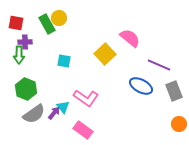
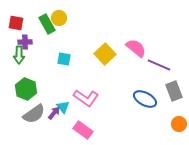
pink semicircle: moved 6 px right, 10 px down
cyan square: moved 2 px up
blue ellipse: moved 4 px right, 13 px down
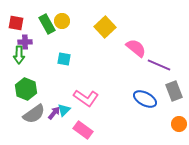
yellow circle: moved 3 px right, 3 px down
yellow square: moved 27 px up
cyan triangle: moved 1 px right, 3 px down; rotated 24 degrees clockwise
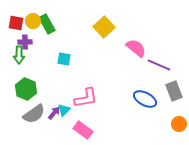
yellow circle: moved 29 px left
yellow square: moved 1 px left
pink L-shape: rotated 45 degrees counterclockwise
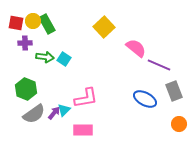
purple cross: moved 1 px down
green arrow: moved 26 px right, 2 px down; rotated 84 degrees counterclockwise
cyan square: rotated 24 degrees clockwise
pink rectangle: rotated 36 degrees counterclockwise
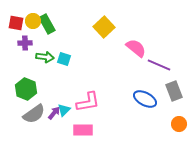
cyan square: rotated 16 degrees counterclockwise
pink L-shape: moved 2 px right, 4 px down
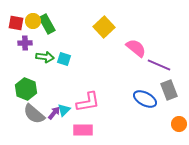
gray rectangle: moved 5 px left, 1 px up
gray semicircle: rotated 75 degrees clockwise
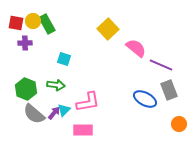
yellow square: moved 4 px right, 2 px down
green arrow: moved 11 px right, 28 px down
purple line: moved 2 px right
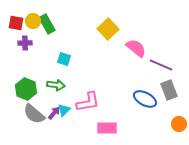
pink rectangle: moved 24 px right, 2 px up
